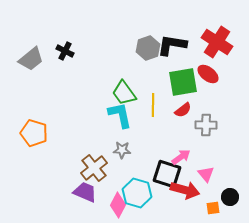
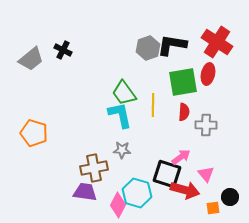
black cross: moved 2 px left, 1 px up
red ellipse: rotated 65 degrees clockwise
red semicircle: moved 1 px right, 2 px down; rotated 48 degrees counterclockwise
brown cross: rotated 28 degrees clockwise
purple trapezoid: rotated 15 degrees counterclockwise
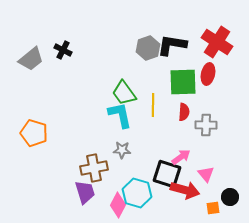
green square: rotated 8 degrees clockwise
purple trapezoid: rotated 65 degrees clockwise
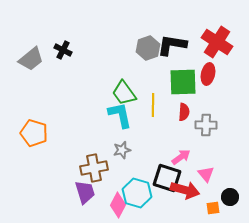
gray star: rotated 18 degrees counterclockwise
black square: moved 4 px down
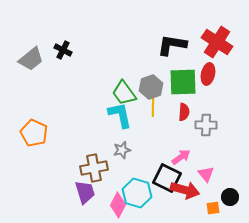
gray hexagon: moved 3 px right, 39 px down
orange pentagon: rotated 8 degrees clockwise
black square: rotated 8 degrees clockwise
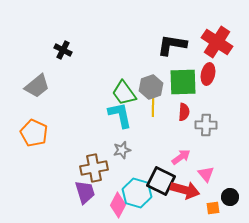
gray trapezoid: moved 6 px right, 27 px down
black square: moved 6 px left, 3 px down
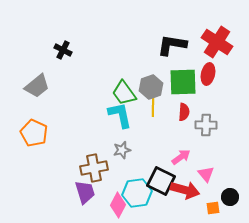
cyan hexagon: rotated 24 degrees counterclockwise
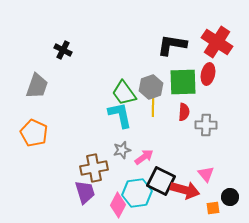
gray trapezoid: rotated 32 degrees counterclockwise
pink arrow: moved 37 px left
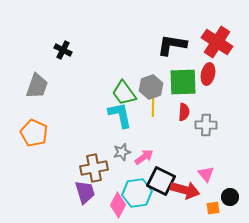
gray star: moved 2 px down
